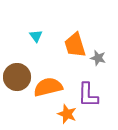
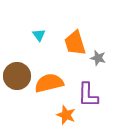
cyan triangle: moved 3 px right, 1 px up
orange trapezoid: moved 2 px up
brown circle: moved 1 px up
orange semicircle: moved 1 px right, 4 px up
orange star: moved 1 px left, 1 px down
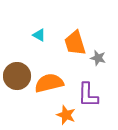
cyan triangle: rotated 24 degrees counterclockwise
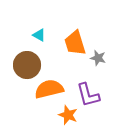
brown circle: moved 10 px right, 11 px up
orange semicircle: moved 6 px down
purple L-shape: rotated 16 degrees counterclockwise
orange star: moved 2 px right
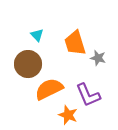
cyan triangle: moved 2 px left; rotated 16 degrees clockwise
brown circle: moved 1 px right, 1 px up
orange semicircle: rotated 12 degrees counterclockwise
purple L-shape: rotated 8 degrees counterclockwise
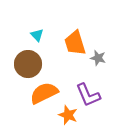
orange semicircle: moved 5 px left, 4 px down
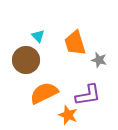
cyan triangle: moved 1 px right, 1 px down
gray star: moved 1 px right, 2 px down
brown circle: moved 2 px left, 4 px up
purple L-shape: rotated 76 degrees counterclockwise
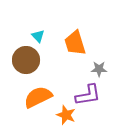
gray star: moved 9 px down; rotated 14 degrees counterclockwise
orange semicircle: moved 6 px left, 4 px down
orange star: moved 2 px left
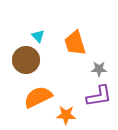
purple L-shape: moved 11 px right, 1 px down
orange star: rotated 18 degrees counterclockwise
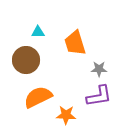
cyan triangle: moved 4 px up; rotated 48 degrees counterclockwise
